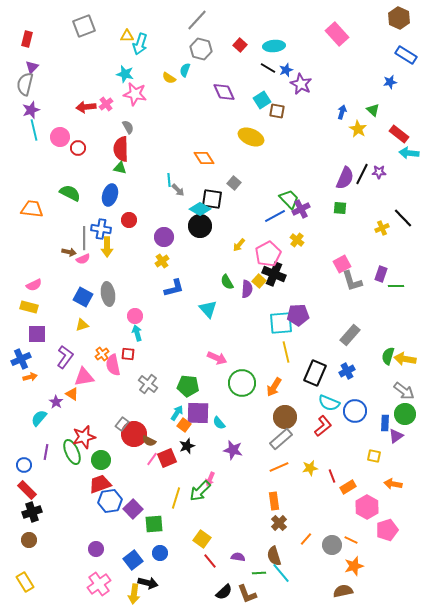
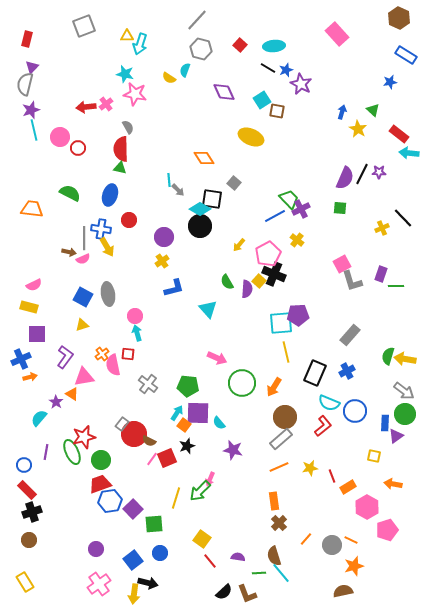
yellow arrow at (107, 247): rotated 30 degrees counterclockwise
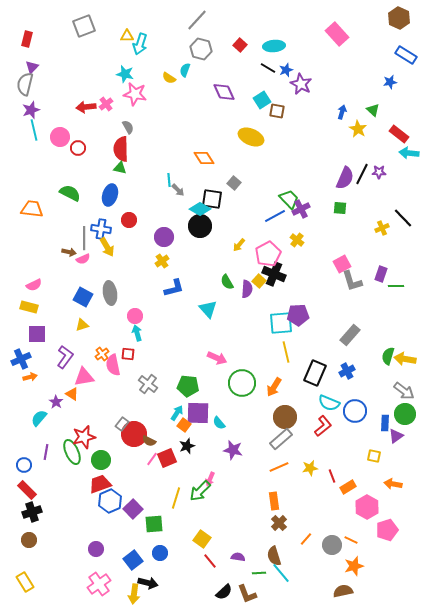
gray ellipse at (108, 294): moved 2 px right, 1 px up
blue hexagon at (110, 501): rotated 15 degrees counterclockwise
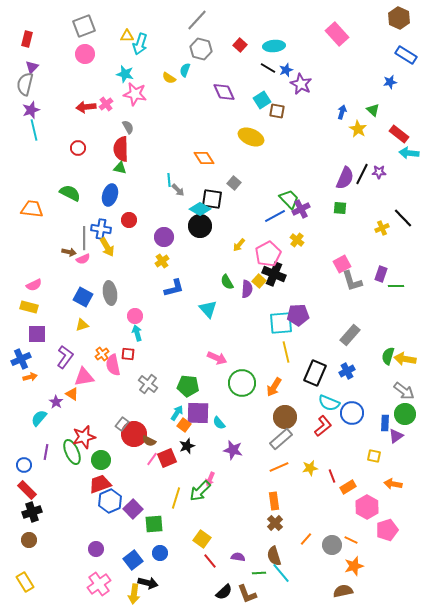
pink circle at (60, 137): moved 25 px right, 83 px up
blue circle at (355, 411): moved 3 px left, 2 px down
brown cross at (279, 523): moved 4 px left
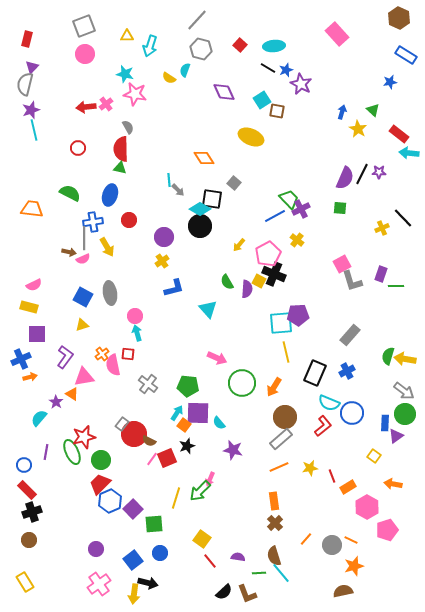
cyan arrow at (140, 44): moved 10 px right, 2 px down
blue cross at (101, 229): moved 8 px left, 7 px up; rotated 18 degrees counterclockwise
yellow square at (259, 281): rotated 16 degrees counterclockwise
yellow square at (374, 456): rotated 24 degrees clockwise
red trapezoid at (100, 484): rotated 25 degrees counterclockwise
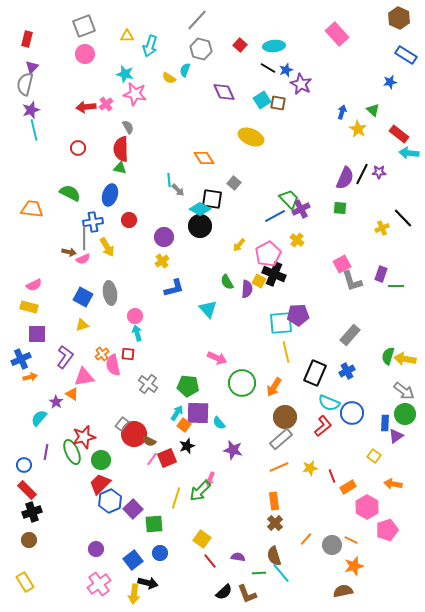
brown square at (277, 111): moved 1 px right, 8 px up
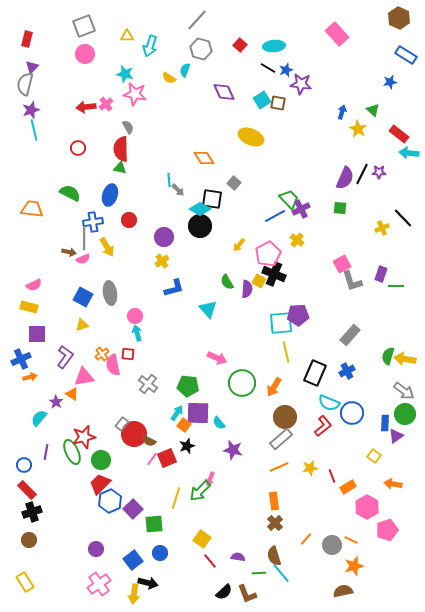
purple star at (301, 84): rotated 20 degrees counterclockwise
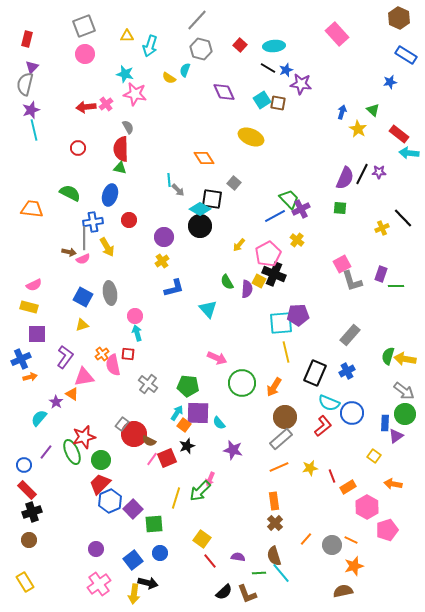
purple line at (46, 452): rotated 28 degrees clockwise
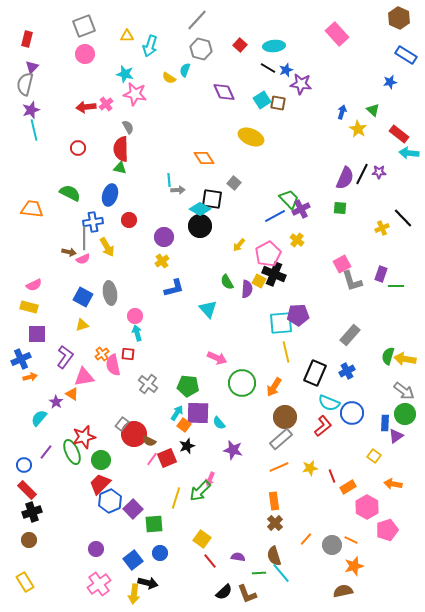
gray arrow at (178, 190): rotated 48 degrees counterclockwise
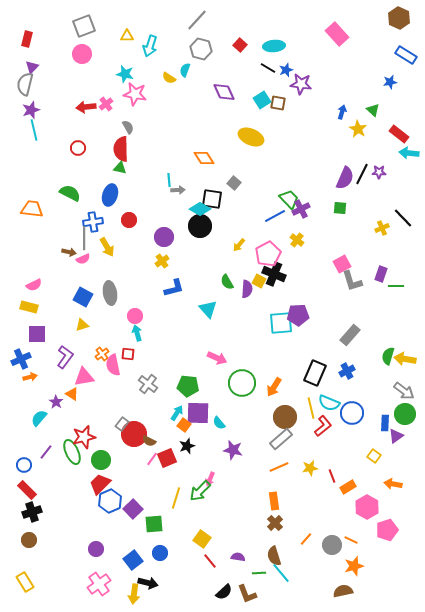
pink circle at (85, 54): moved 3 px left
yellow line at (286, 352): moved 25 px right, 56 px down
